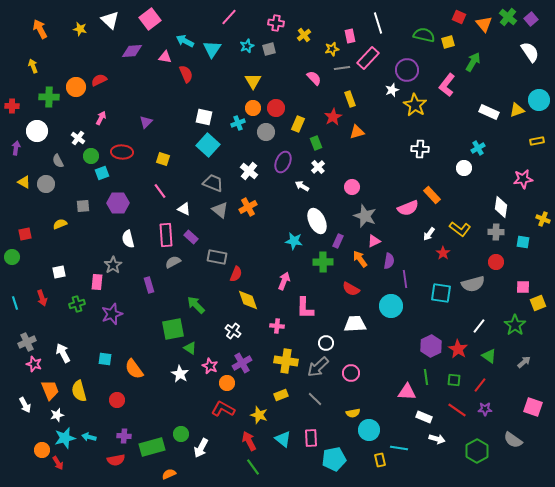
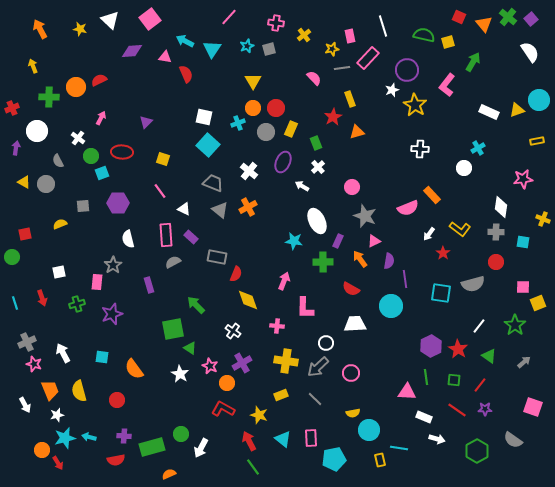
white line at (378, 23): moved 5 px right, 3 px down
red cross at (12, 106): moved 2 px down; rotated 24 degrees counterclockwise
yellow rectangle at (298, 124): moved 7 px left, 5 px down
cyan square at (105, 359): moved 3 px left, 2 px up
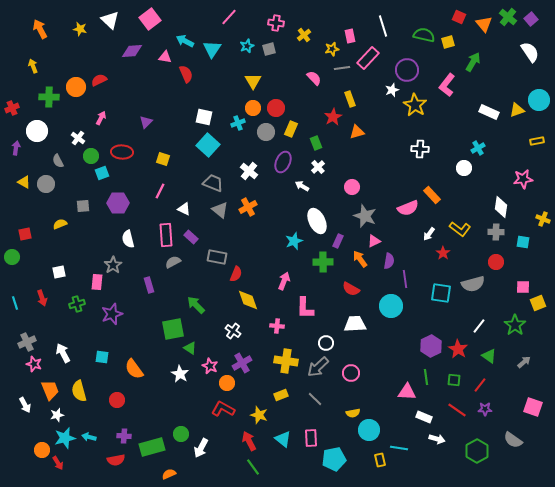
pink line at (160, 191): rotated 63 degrees clockwise
cyan star at (294, 241): rotated 30 degrees counterclockwise
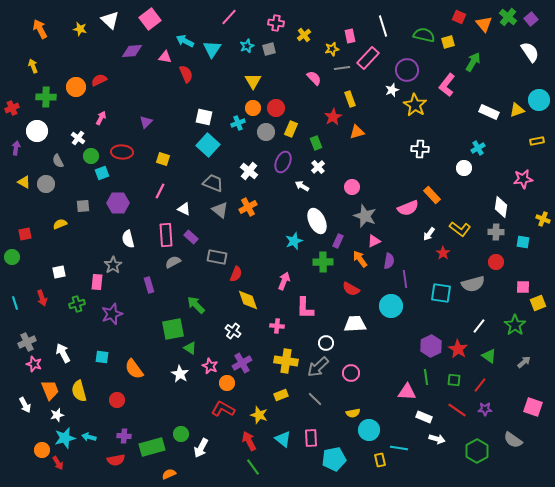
green cross at (49, 97): moved 3 px left
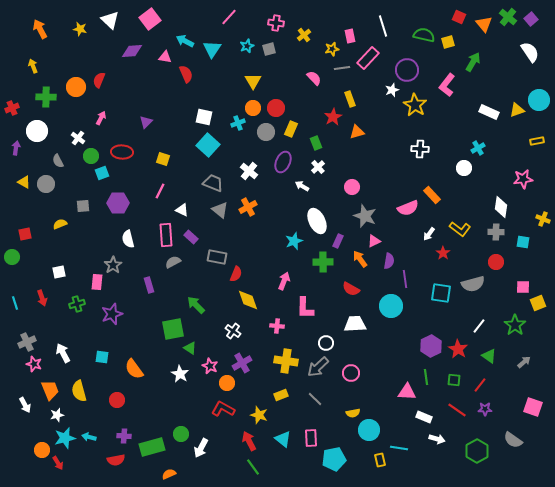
red semicircle at (99, 80): rotated 42 degrees counterclockwise
white triangle at (184, 209): moved 2 px left, 1 px down
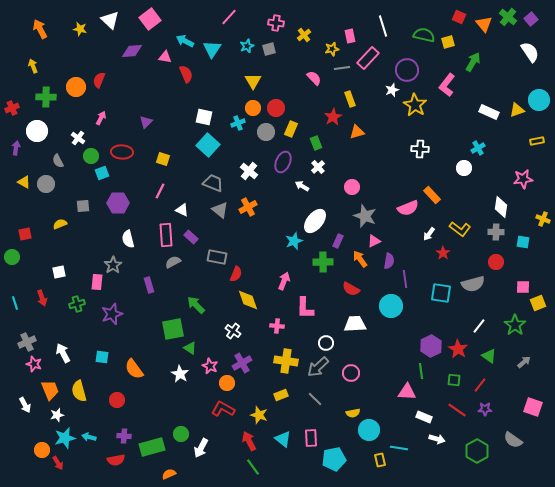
white ellipse at (317, 221): moved 2 px left; rotated 65 degrees clockwise
green line at (426, 377): moved 5 px left, 6 px up
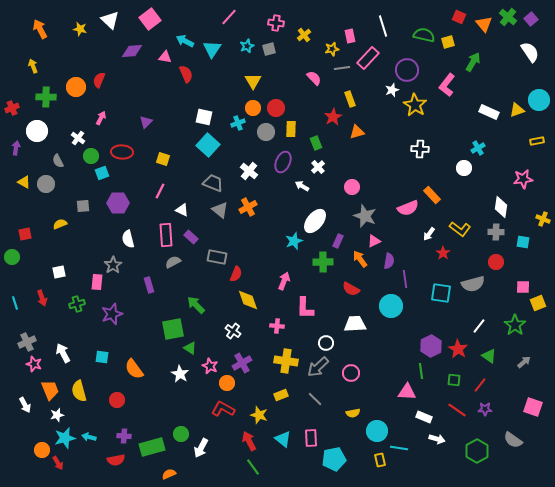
yellow rectangle at (291, 129): rotated 21 degrees counterclockwise
cyan circle at (369, 430): moved 8 px right, 1 px down
